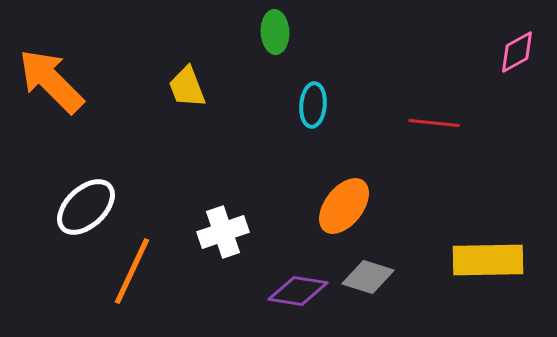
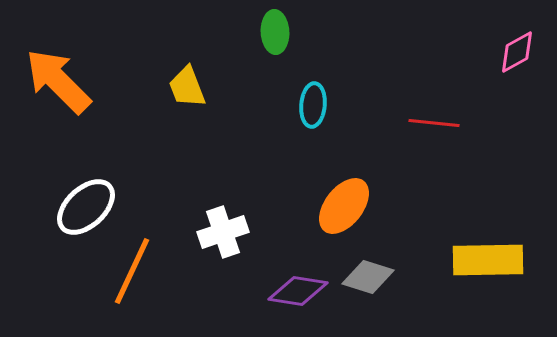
orange arrow: moved 7 px right
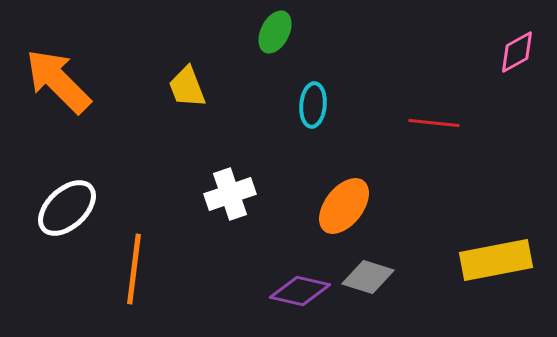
green ellipse: rotated 30 degrees clockwise
white ellipse: moved 19 px left, 1 px down
white cross: moved 7 px right, 38 px up
yellow rectangle: moved 8 px right; rotated 10 degrees counterclockwise
orange line: moved 2 px right, 2 px up; rotated 18 degrees counterclockwise
purple diamond: moved 2 px right; rotated 4 degrees clockwise
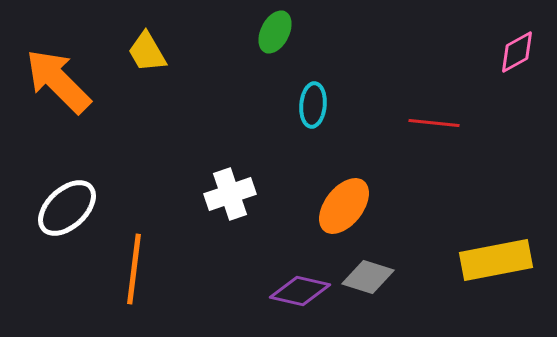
yellow trapezoid: moved 40 px left, 35 px up; rotated 9 degrees counterclockwise
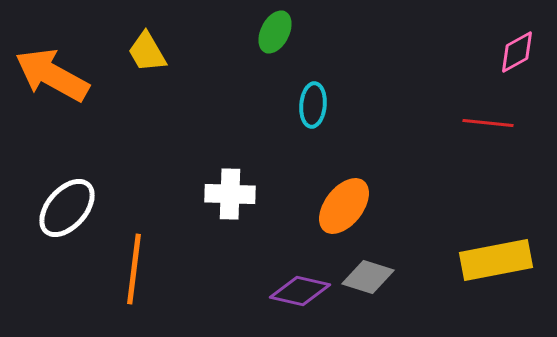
orange arrow: moved 6 px left, 6 px up; rotated 16 degrees counterclockwise
red line: moved 54 px right
white cross: rotated 21 degrees clockwise
white ellipse: rotated 6 degrees counterclockwise
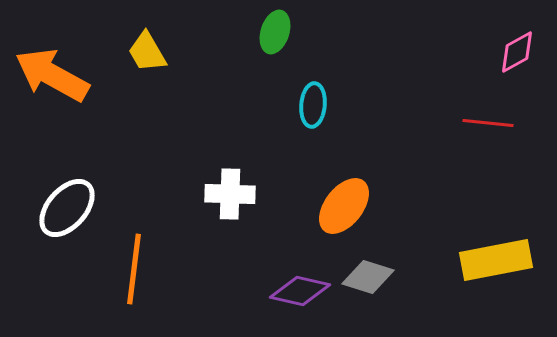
green ellipse: rotated 9 degrees counterclockwise
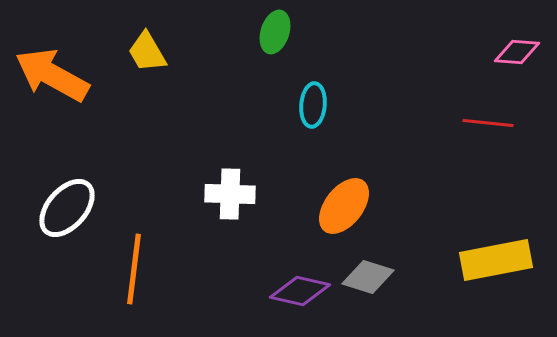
pink diamond: rotated 33 degrees clockwise
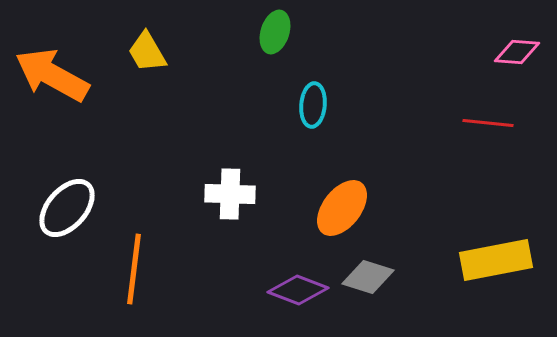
orange ellipse: moved 2 px left, 2 px down
purple diamond: moved 2 px left, 1 px up; rotated 8 degrees clockwise
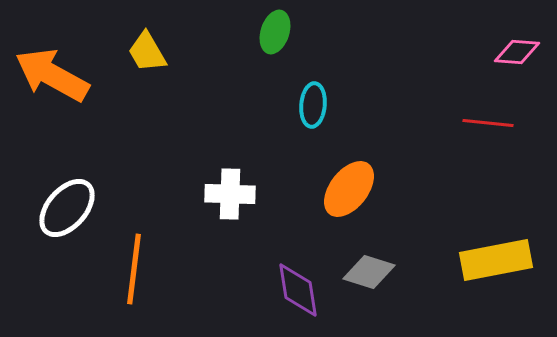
orange ellipse: moved 7 px right, 19 px up
gray diamond: moved 1 px right, 5 px up
purple diamond: rotated 60 degrees clockwise
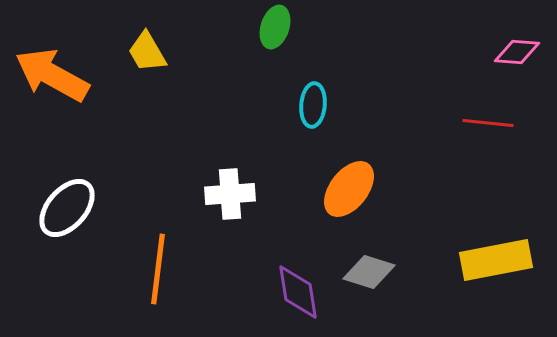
green ellipse: moved 5 px up
white cross: rotated 6 degrees counterclockwise
orange line: moved 24 px right
purple diamond: moved 2 px down
